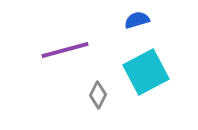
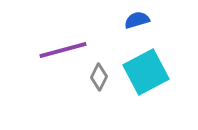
purple line: moved 2 px left
gray diamond: moved 1 px right, 18 px up
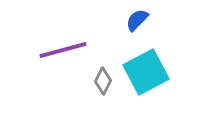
blue semicircle: rotated 30 degrees counterclockwise
gray diamond: moved 4 px right, 4 px down
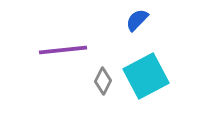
purple line: rotated 9 degrees clockwise
cyan square: moved 4 px down
